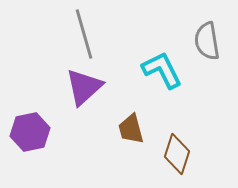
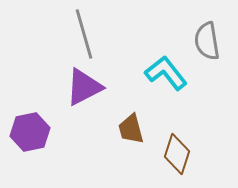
cyan L-shape: moved 4 px right, 3 px down; rotated 12 degrees counterclockwise
purple triangle: rotated 15 degrees clockwise
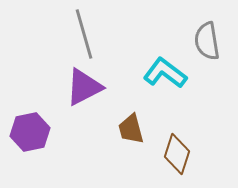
cyan L-shape: moved 1 px left; rotated 15 degrees counterclockwise
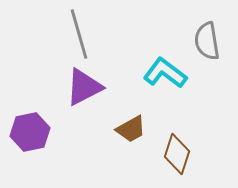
gray line: moved 5 px left
brown trapezoid: rotated 104 degrees counterclockwise
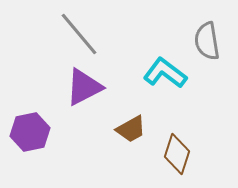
gray line: rotated 24 degrees counterclockwise
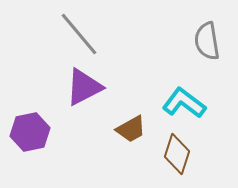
cyan L-shape: moved 19 px right, 30 px down
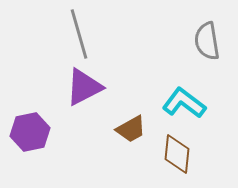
gray line: rotated 24 degrees clockwise
brown diamond: rotated 12 degrees counterclockwise
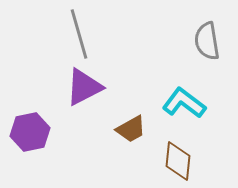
brown diamond: moved 1 px right, 7 px down
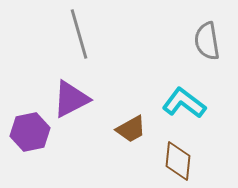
purple triangle: moved 13 px left, 12 px down
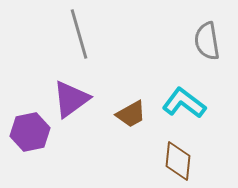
purple triangle: rotated 9 degrees counterclockwise
brown trapezoid: moved 15 px up
